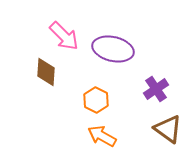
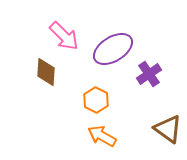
purple ellipse: rotated 45 degrees counterclockwise
purple cross: moved 7 px left, 15 px up
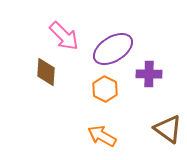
purple cross: rotated 35 degrees clockwise
orange hexagon: moved 9 px right, 11 px up
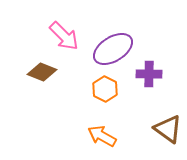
brown diamond: moved 4 px left; rotated 72 degrees counterclockwise
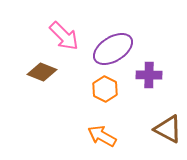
purple cross: moved 1 px down
brown triangle: rotated 8 degrees counterclockwise
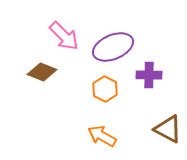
purple ellipse: moved 2 px up; rotated 9 degrees clockwise
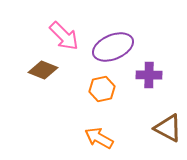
brown diamond: moved 1 px right, 2 px up
orange hexagon: moved 3 px left; rotated 20 degrees clockwise
brown triangle: moved 1 px up
orange arrow: moved 3 px left, 2 px down
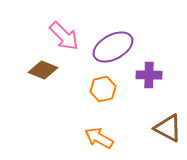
purple ellipse: rotated 6 degrees counterclockwise
orange hexagon: moved 1 px right
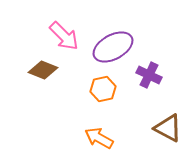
purple cross: rotated 25 degrees clockwise
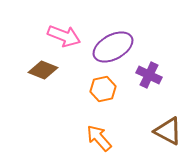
pink arrow: rotated 24 degrees counterclockwise
brown triangle: moved 3 px down
orange arrow: rotated 20 degrees clockwise
